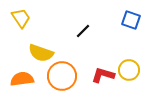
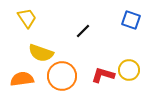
yellow trapezoid: moved 6 px right
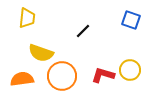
yellow trapezoid: rotated 40 degrees clockwise
yellow circle: moved 1 px right
